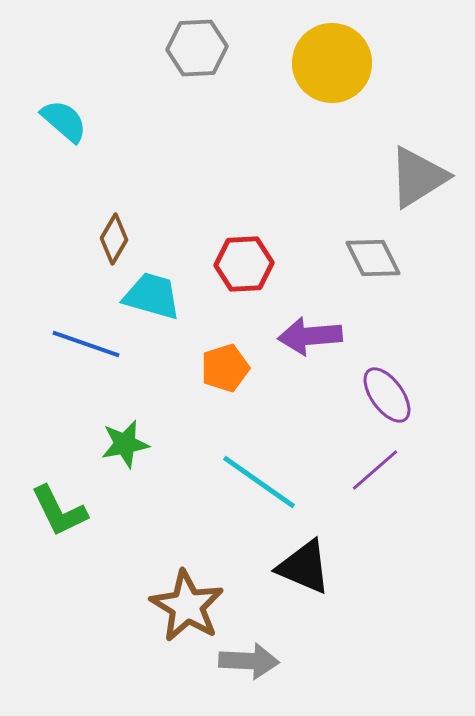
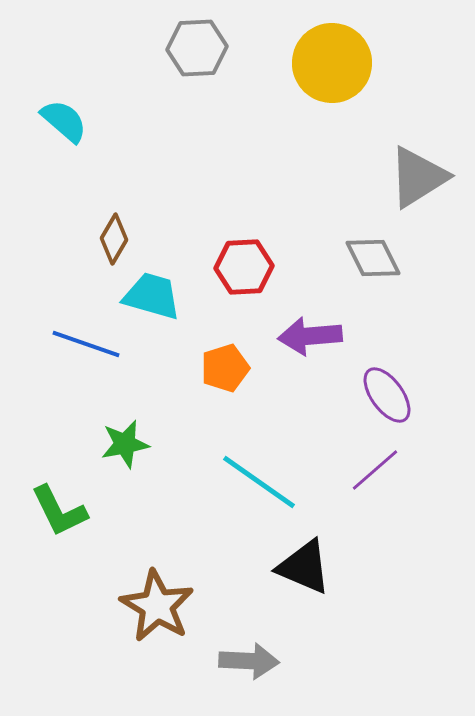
red hexagon: moved 3 px down
brown star: moved 30 px left
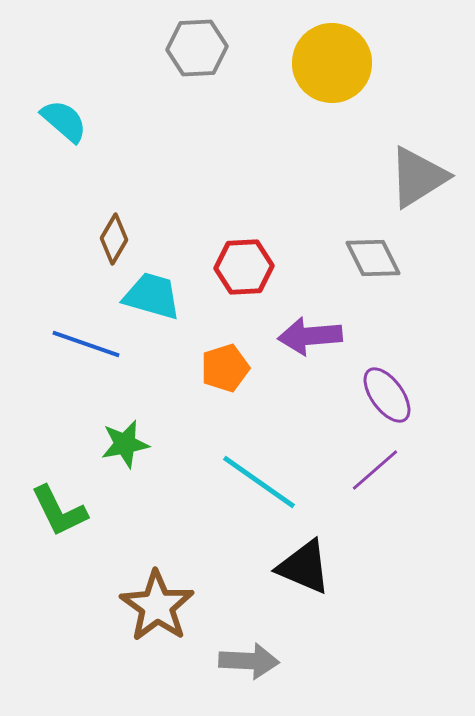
brown star: rotated 4 degrees clockwise
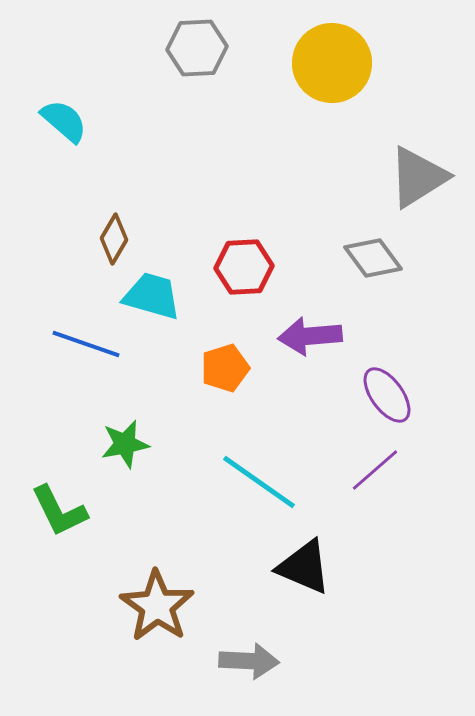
gray diamond: rotated 10 degrees counterclockwise
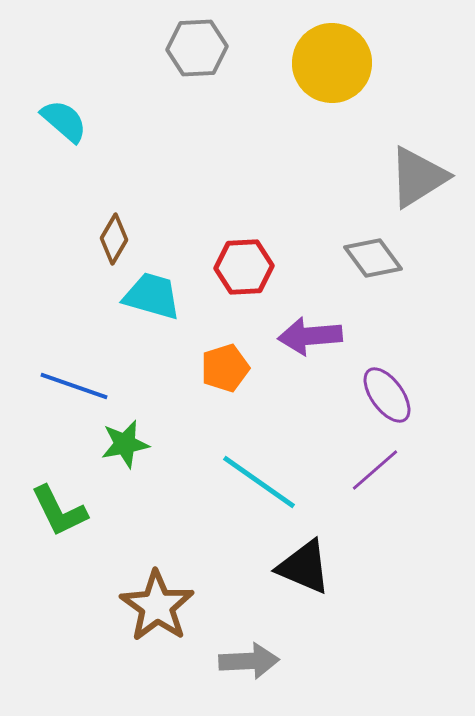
blue line: moved 12 px left, 42 px down
gray arrow: rotated 6 degrees counterclockwise
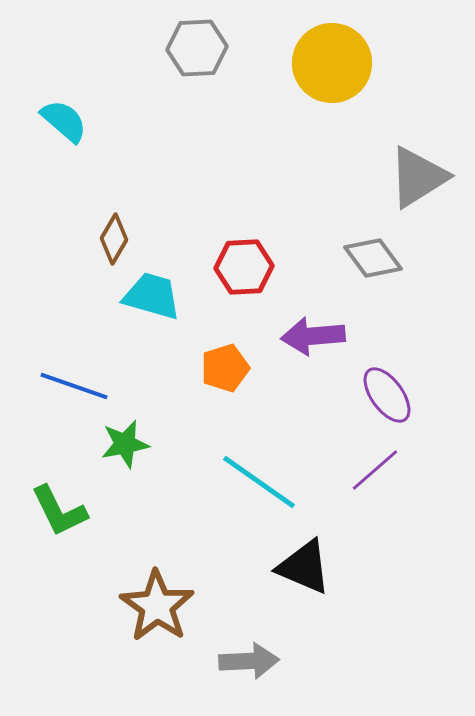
purple arrow: moved 3 px right
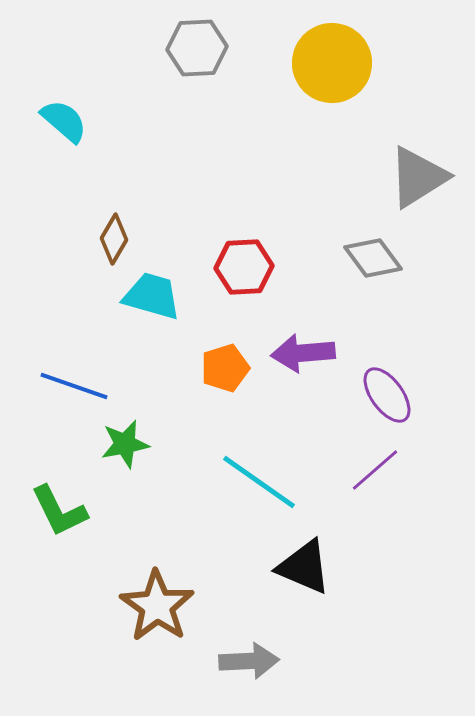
purple arrow: moved 10 px left, 17 px down
